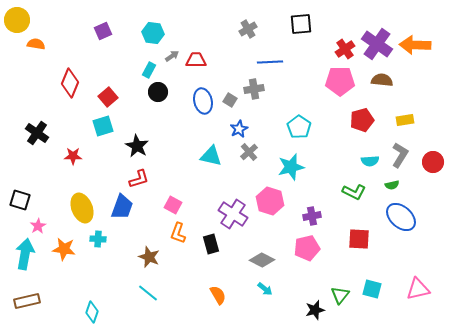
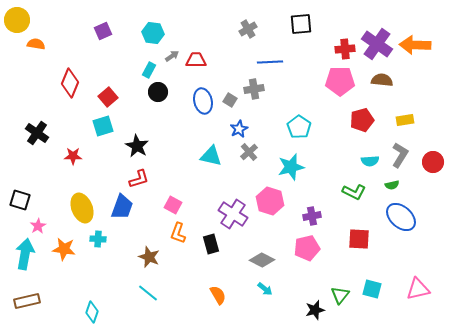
red cross at (345, 49): rotated 30 degrees clockwise
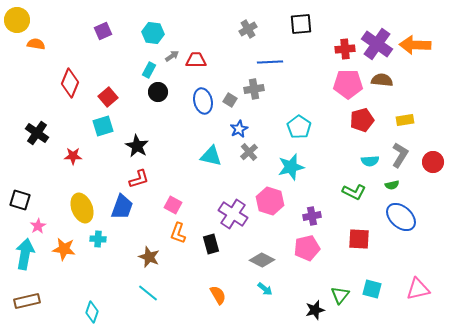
pink pentagon at (340, 81): moved 8 px right, 3 px down
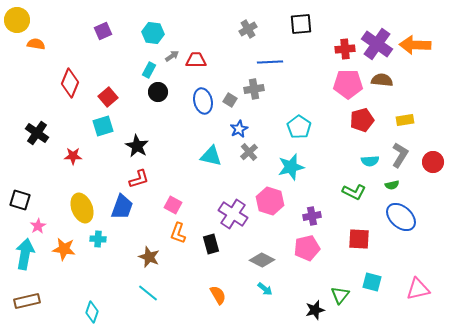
cyan square at (372, 289): moved 7 px up
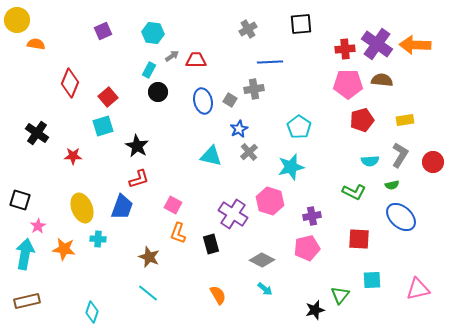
cyan square at (372, 282): moved 2 px up; rotated 18 degrees counterclockwise
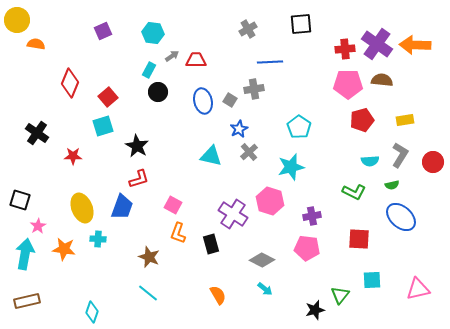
pink pentagon at (307, 248): rotated 20 degrees clockwise
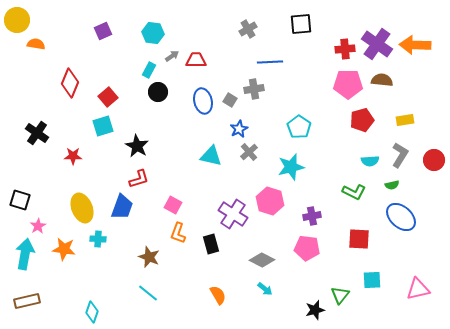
red circle at (433, 162): moved 1 px right, 2 px up
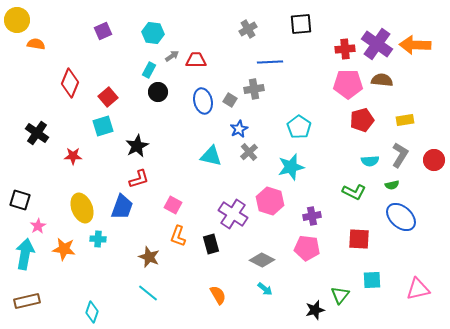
black star at (137, 146): rotated 15 degrees clockwise
orange L-shape at (178, 233): moved 3 px down
